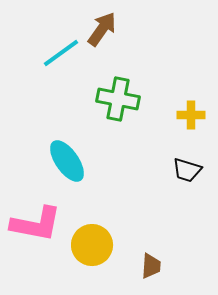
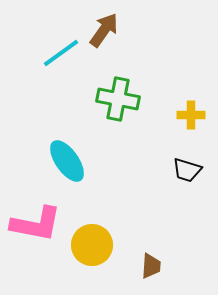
brown arrow: moved 2 px right, 1 px down
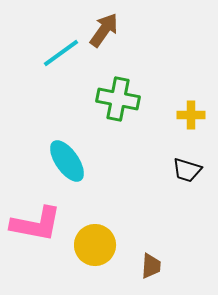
yellow circle: moved 3 px right
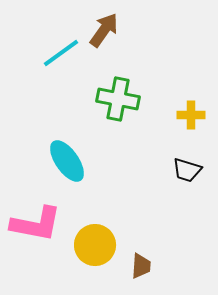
brown trapezoid: moved 10 px left
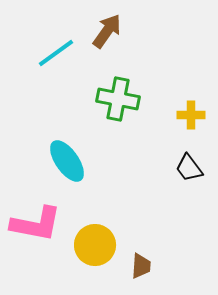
brown arrow: moved 3 px right, 1 px down
cyan line: moved 5 px left
black trapezoid: moved 2 px right, 2 px up; rotated 36 degrees clockwise
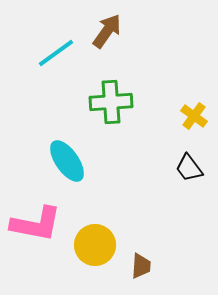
green cross: moved 7 px left, 3 px down; rotated 15 degrees counterclockwise
yellow cross: moved 3 px right, 1 px down; rotated 36 degrees clockwise
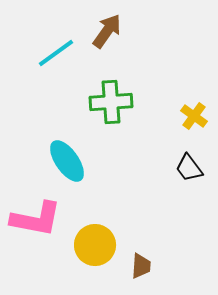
pink L-shape: moved 5 px up
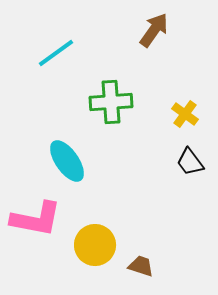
brown arrow: moved 47 px right, 1 px up
yellow cross: moved 9 px left, 2 px up
black trapezoid: moved 1 px right, 6 px up
brown trapezoid: rotated 76 degrees counterclockwise
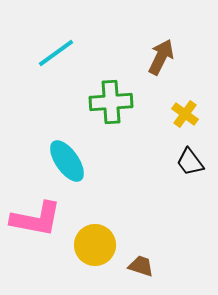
brown arrow: moved 7 px right, 27 px down; rotated 9 degrees counterclockwise
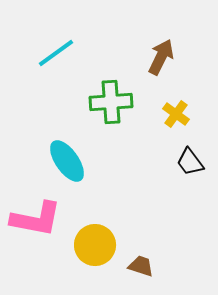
yellow cross: moved 9 px left
